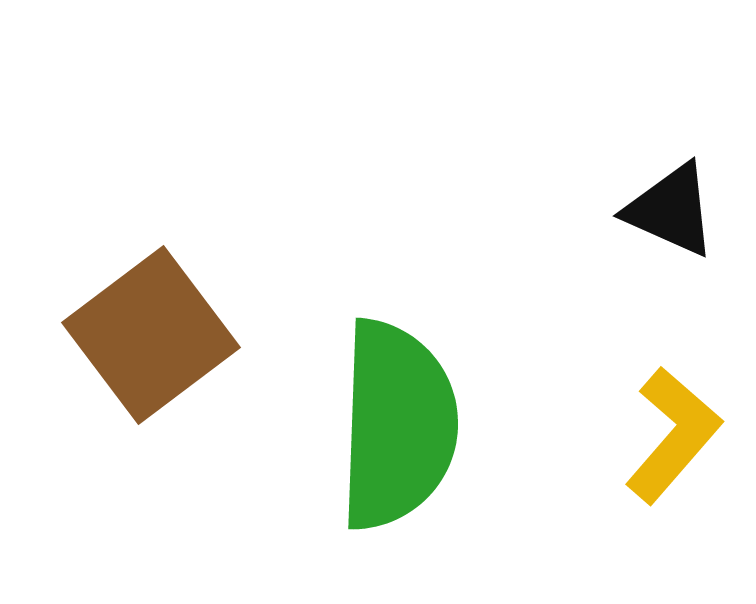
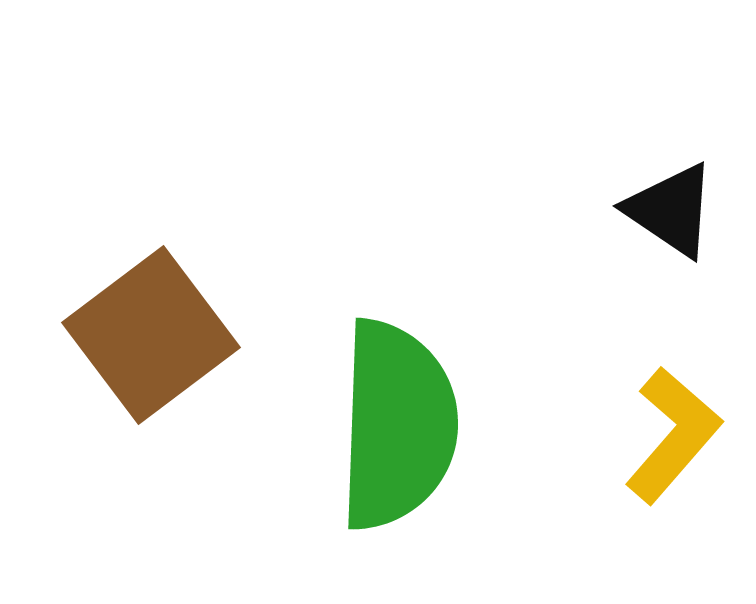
black triangle: rotated 10 degrees clockwise
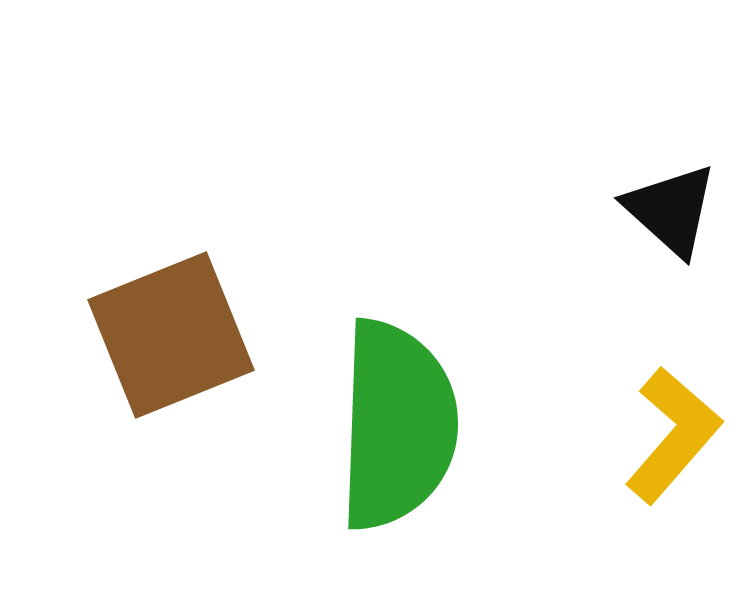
black triangle: rotated 8 degrees clockwise
brown square: moved 20 px right; rotated 15 degrees clockwise
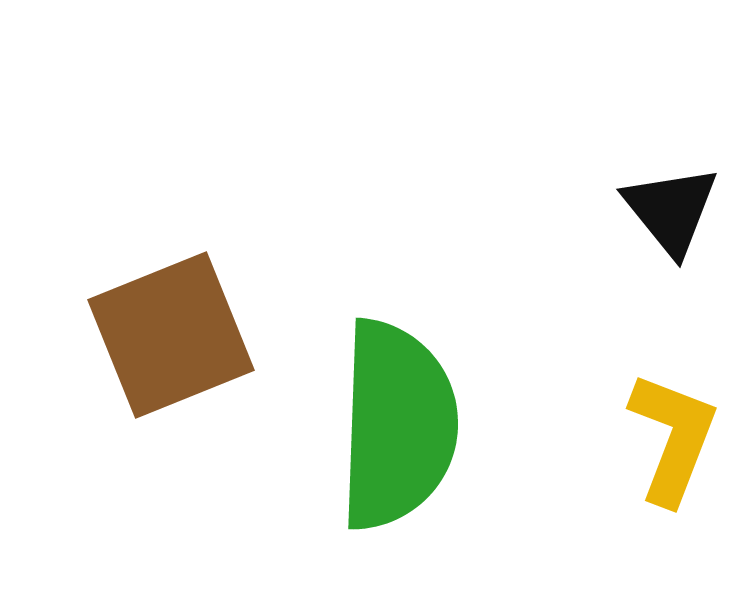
black triangle: rotated 9 degrees clockwise
yellow L-shape: moved 3 px down; rotated 20 degrees counterclockwise
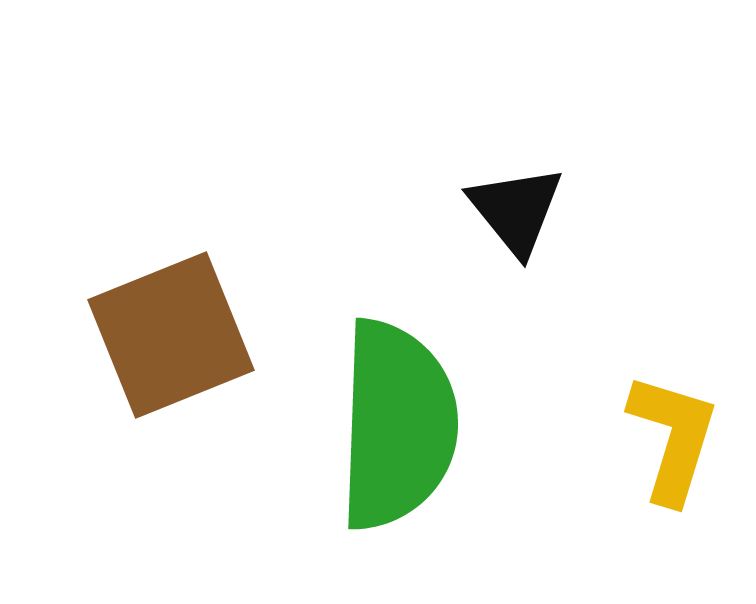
black triangle: moved 155 px left
yellow L-shape: rotated 4 degrees counterclockwise
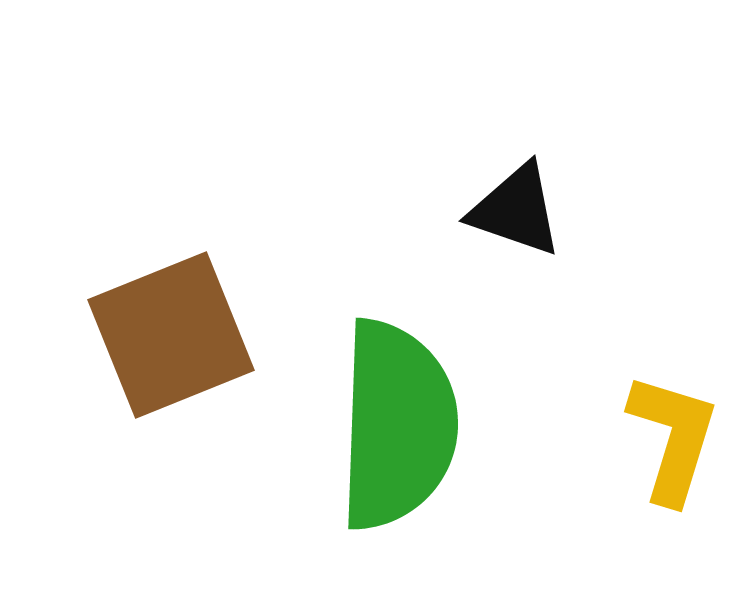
black triangle: rotated 32 degrees counterclockwise
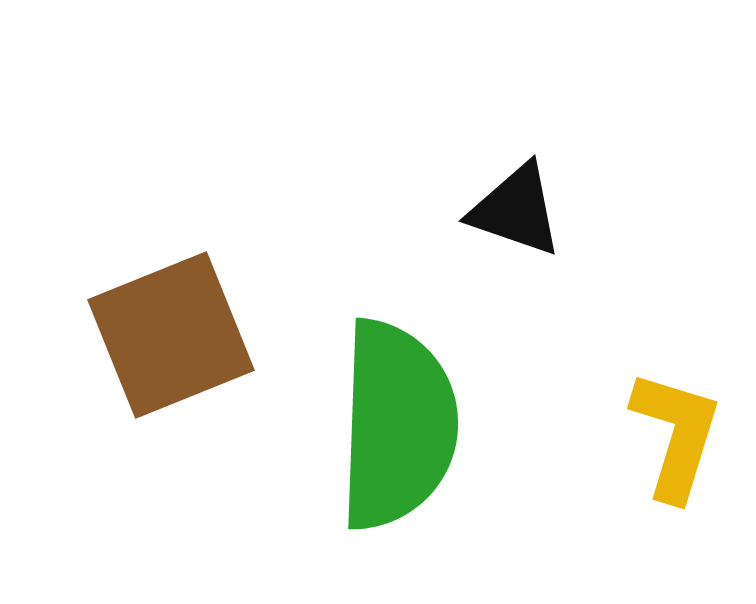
yellow L-shape: moved 3 px right, 3 px up
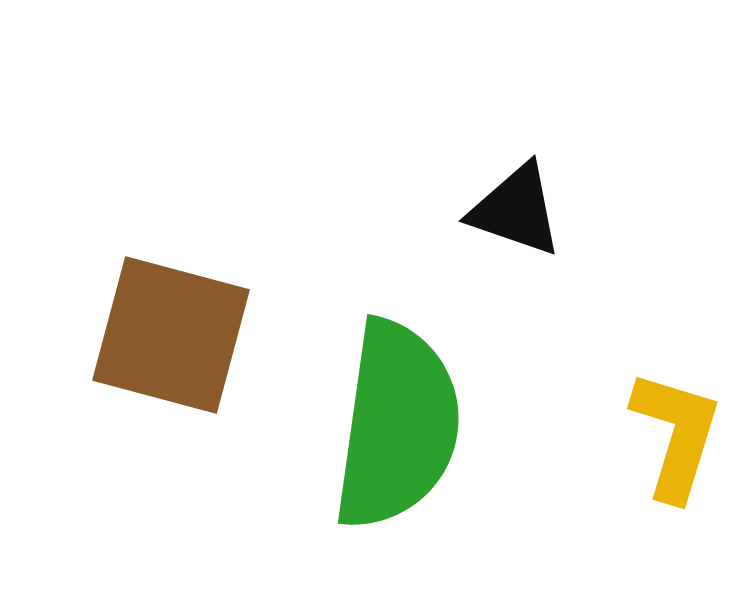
brown square: rotated 37 degrees clockwise
green semicircle: rotated 6 degrees clockwise
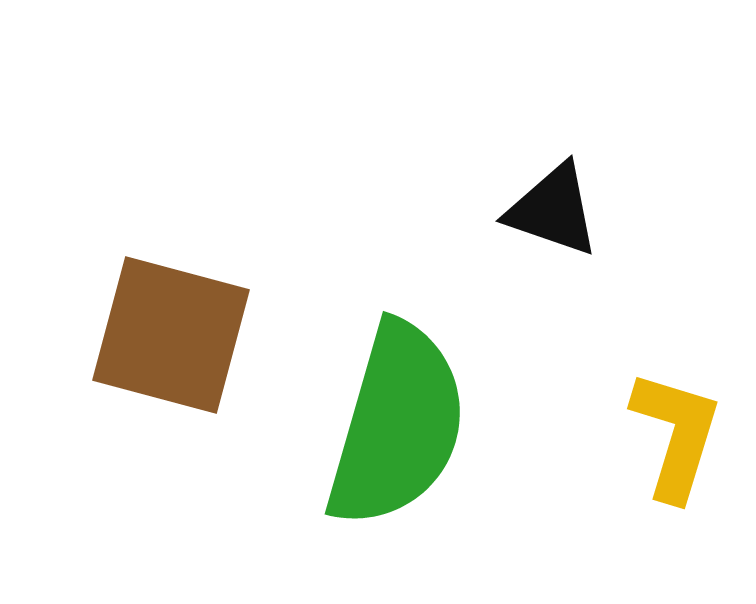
black triangle: moved 37 px right
green semicircle: rotated 8 degrees clockwise
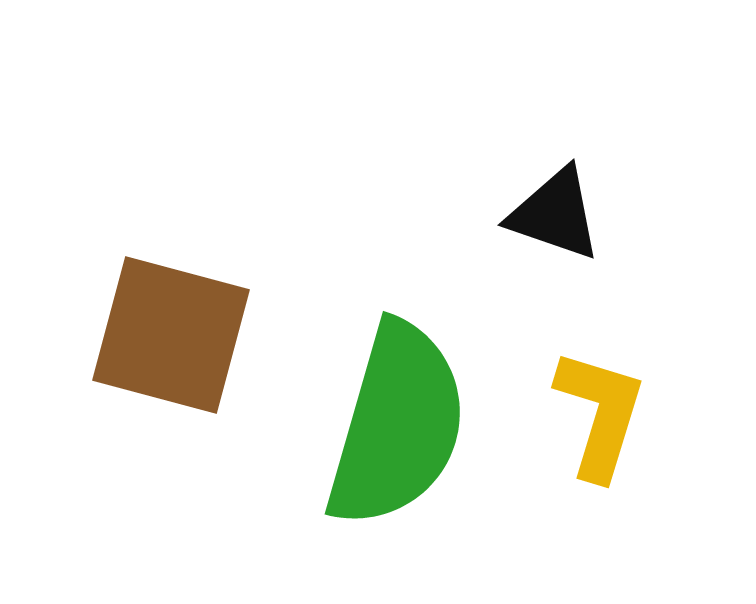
black triangle: moved 2 px right, 4 px down
yellow L-shape: moved 76 px left, 21 px up
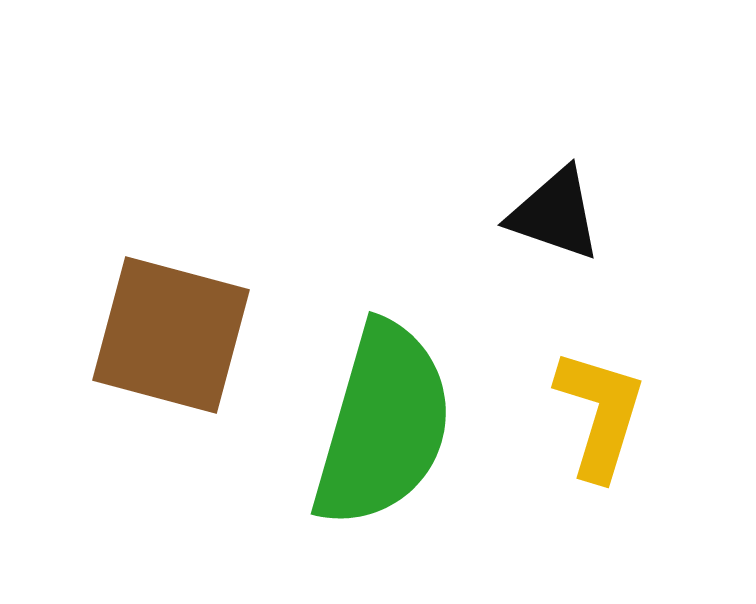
green semicircle: moved 14 px left
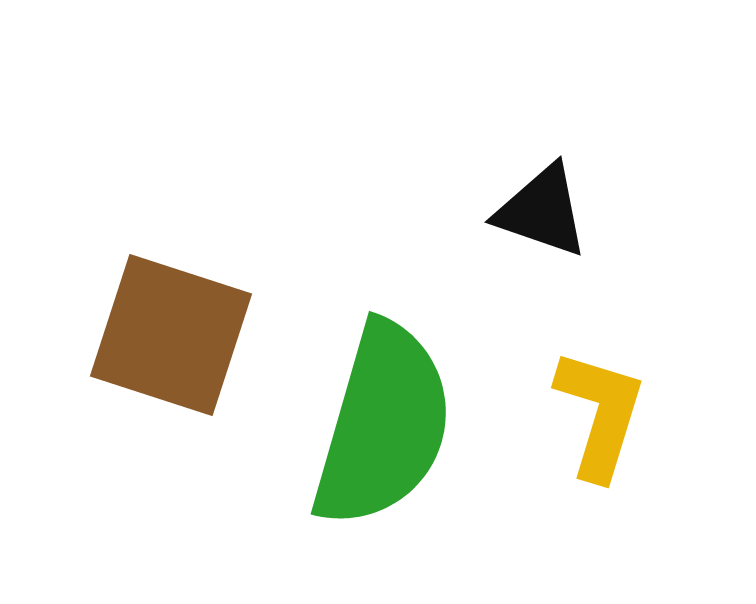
black triangle: moved 13 px left, 3 px up
brown square: rotated 3 degrees clockwise
